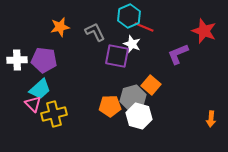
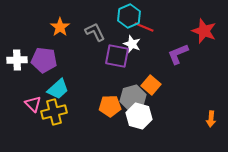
orange star: rotated 24 degrees counterclockwise
cyan trapezoid: moved 18 px right
yellow cross: moved 2 px up
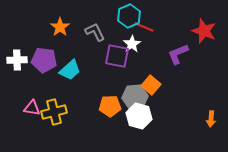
white star: rotated 18 degrees clockwise
cyan trapezoid: moved 12 px right, 19 px up
gray hexagon: moved 2 px right, 1 px up; rotated 10 degrees clockwise
pink triangle: moved 1 px left, 4 px down; rotated 36 degrees counterclockwise
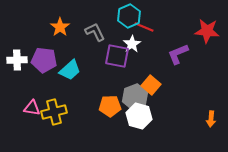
red star: moved 3 px right; rotated 15 degrees counterclockwise
gray hexagon: rotated 15 degrees counterclockwise
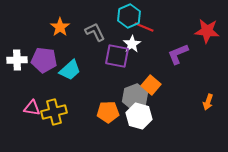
orange pentagon: moved 2 px left, 6 px down
orange arrow: moved 3 px left, 17 px up; rotated 14 degrees clockwise
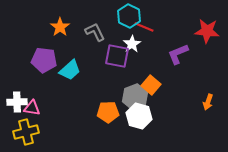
cyan hexagon: rotated 10 degrees counterclockwise
white cross: moved 42 px down
yellow cross: moved 28 px left, 20 px down
